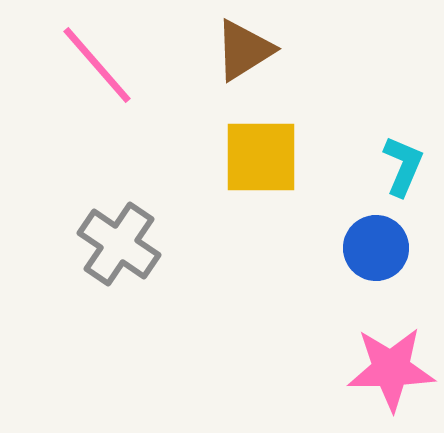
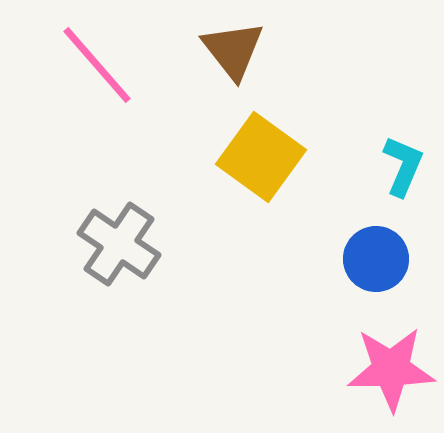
brown triangle: moved 11 px left; rotated 36 degrees counterclockwise
yellow square: rotated 36 degrees clockwise
blue circle: moved 11 px down
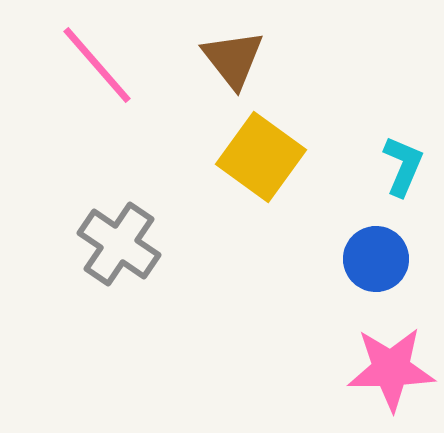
brown triangle: moved 9 px down
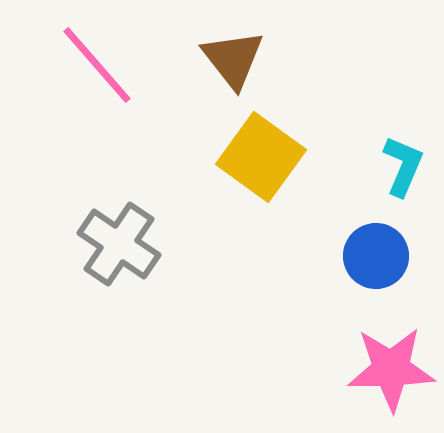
blue circle: moved 3 px up
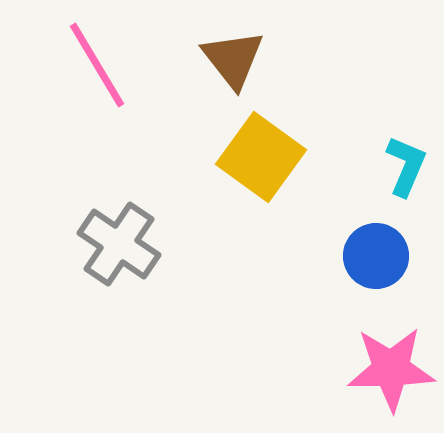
pink line: rotated 10 degrees clockwise
cyan L-shape: moved 3 px right
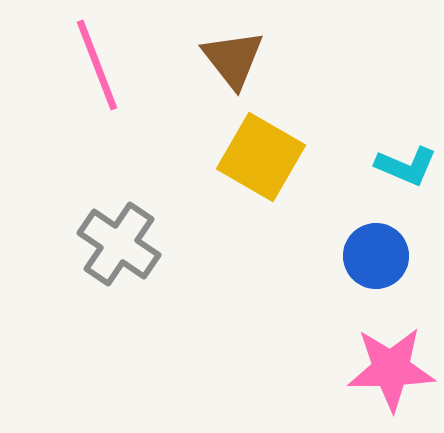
pink line: rotated 10 degrees clockwise
yellow square: rotated 6 degrees counterclockwise
cyan L-shape: rotated 90 degrees clockwise
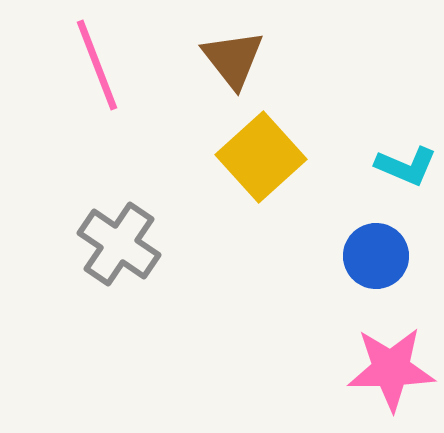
yellow square: rotated 18 degrees clockwise
